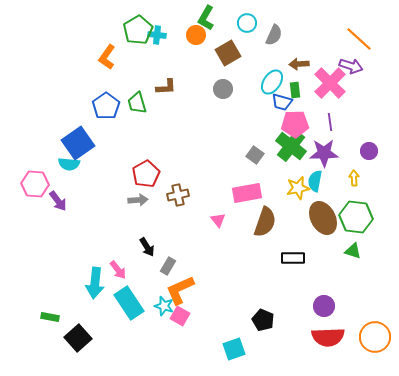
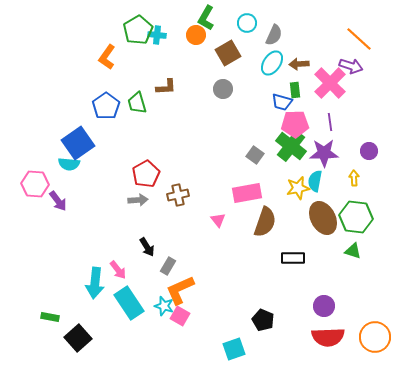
cyan ellipse at (272, 82): moved 19 px up
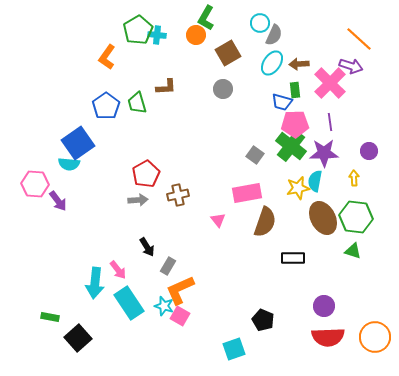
cyan circle at (247, 23): moved 13 px right
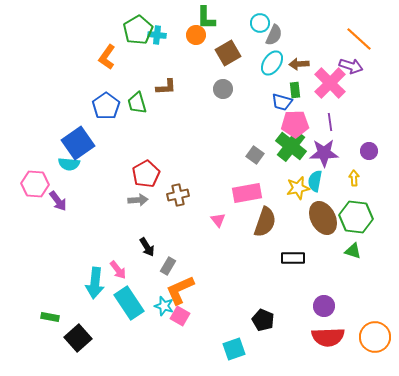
green L-shape at (206, 18): rotated 30 degrees counterclockwise
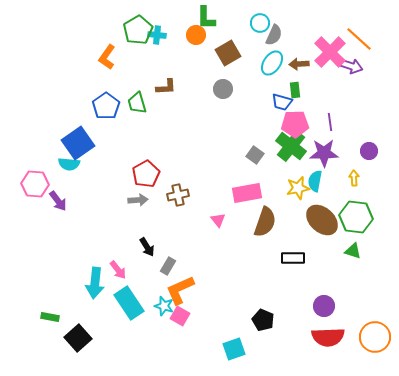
pink cross at (330, 83): moved 31 px up
brown ellipse at (323, 218): moved 1 px left, 2 px down; rotated 20 degrees counterclockwise
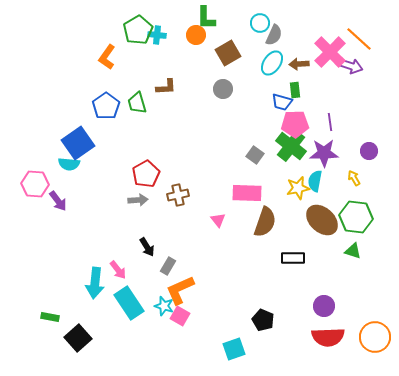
yellow arrow at (354, 178): rotated 28 degrees counterclockwise
pink rectangle at (247, 193): rotated 12 degrees clockwise
